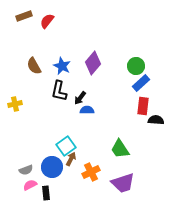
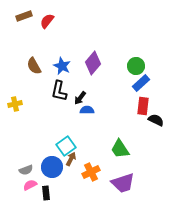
black semicircle: rotated 21 degrees clockwise
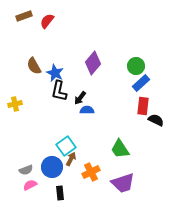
blue star: moved 7 px left, 7 px down
black rectangle: moved 14 px right
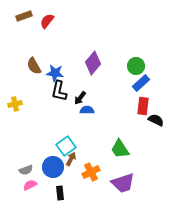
blue star: rotated 18 degrees counterclockwise
blue circle: moved 1 px right
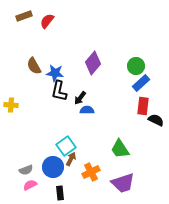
yellow cross: moved 4 px left, 1 px down; rotated 16 degrees clockwise
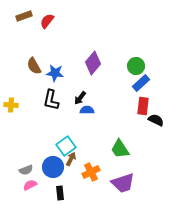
black L-shape: moved 8 px left, 9 px down
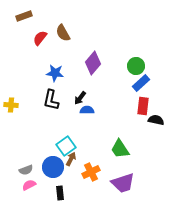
red semicircle: moved 7 px left, 17 px down
brown semicircle: moved 29 px right, 33 px up
black semicircle: rotated 14 degrees counterclockwise
pink semicircle: moved 1 px left
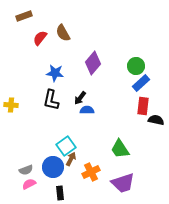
pink semicircle: moved 1 px up
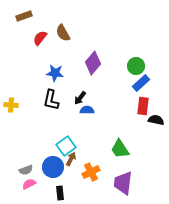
purple trapezoid: rotated 115 degrees clockwise
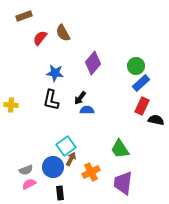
red rectangle: moved 1 px left; rotated 18 degrees clockwise
